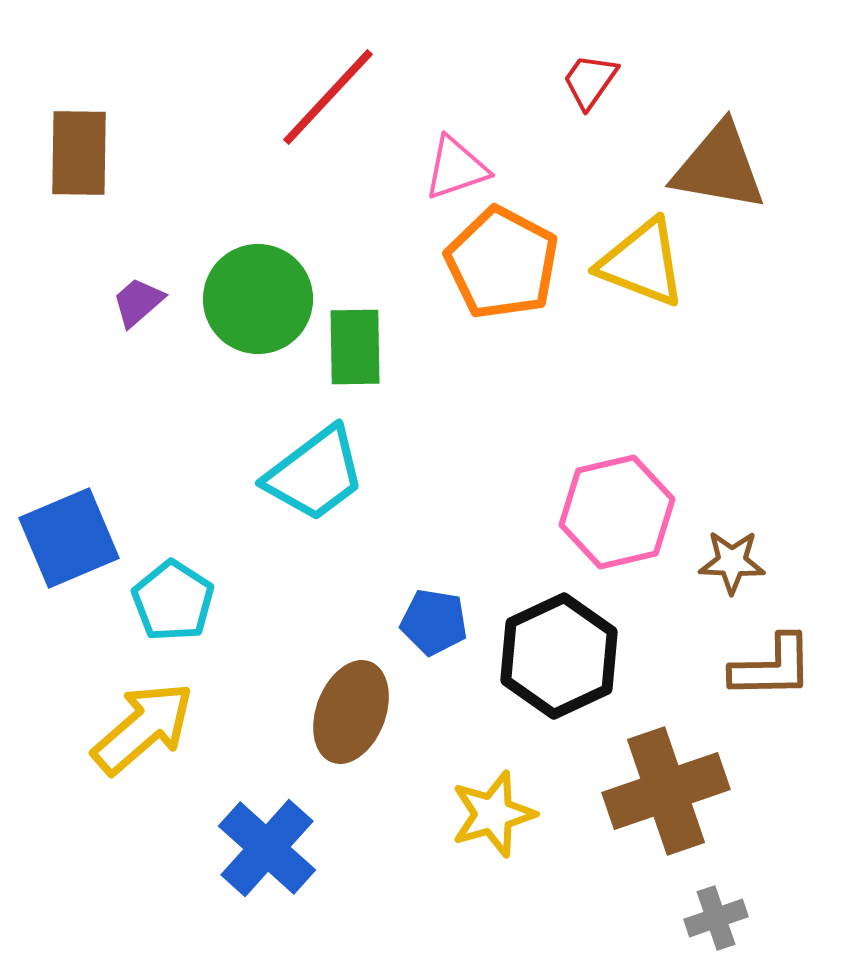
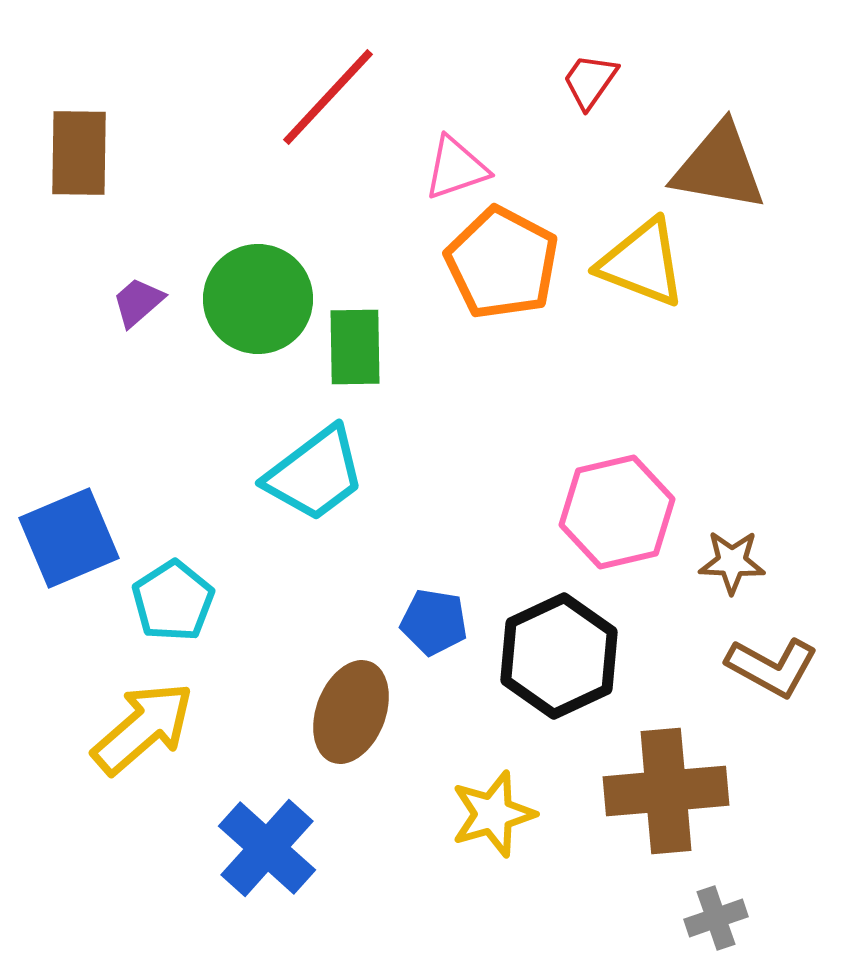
cyan pentagon: rotated 6 degrees clockwise
brown L-shape: rotated 30 degrees clockwise
brown cross: rotated 14 degrees clockwise
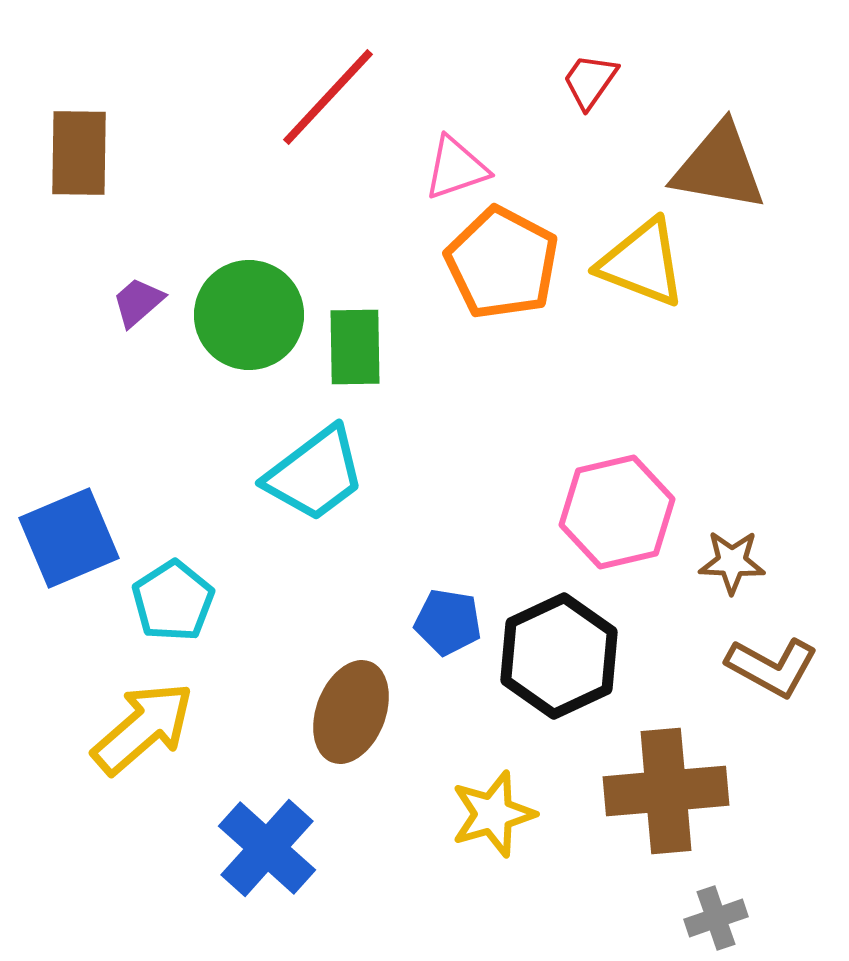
green circle: moved 9 px left, 16 px down
blue pentagon: moved 14 px right
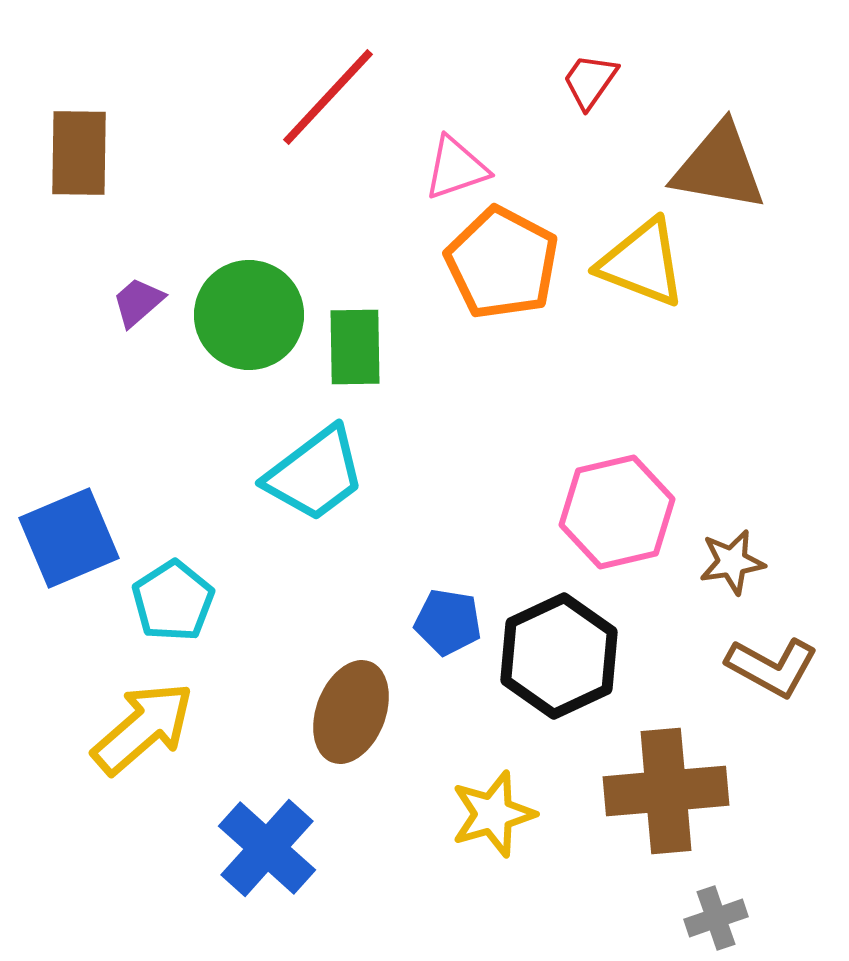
brown star: rotated 12 degrees counterclockwise
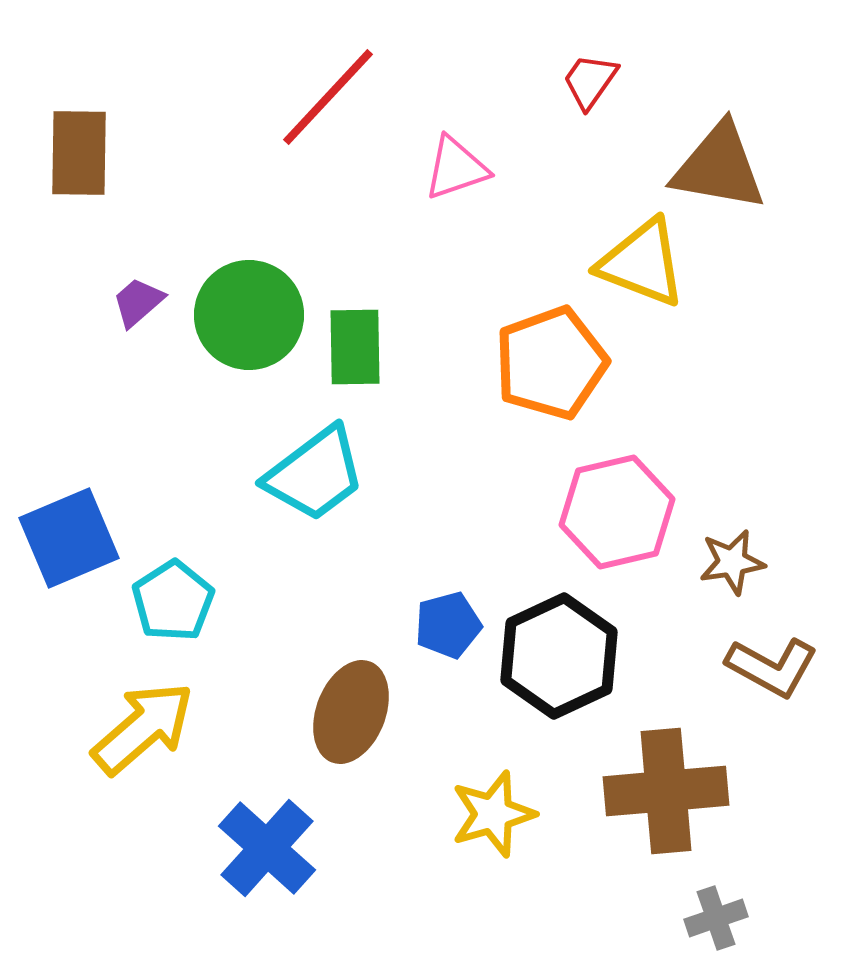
orange pentagon: moved 49 px right, 100 px down; rotated 24 degrees clockwise
blue pentagon: moved 3 px down; rotated 24 degrees counterclockwise
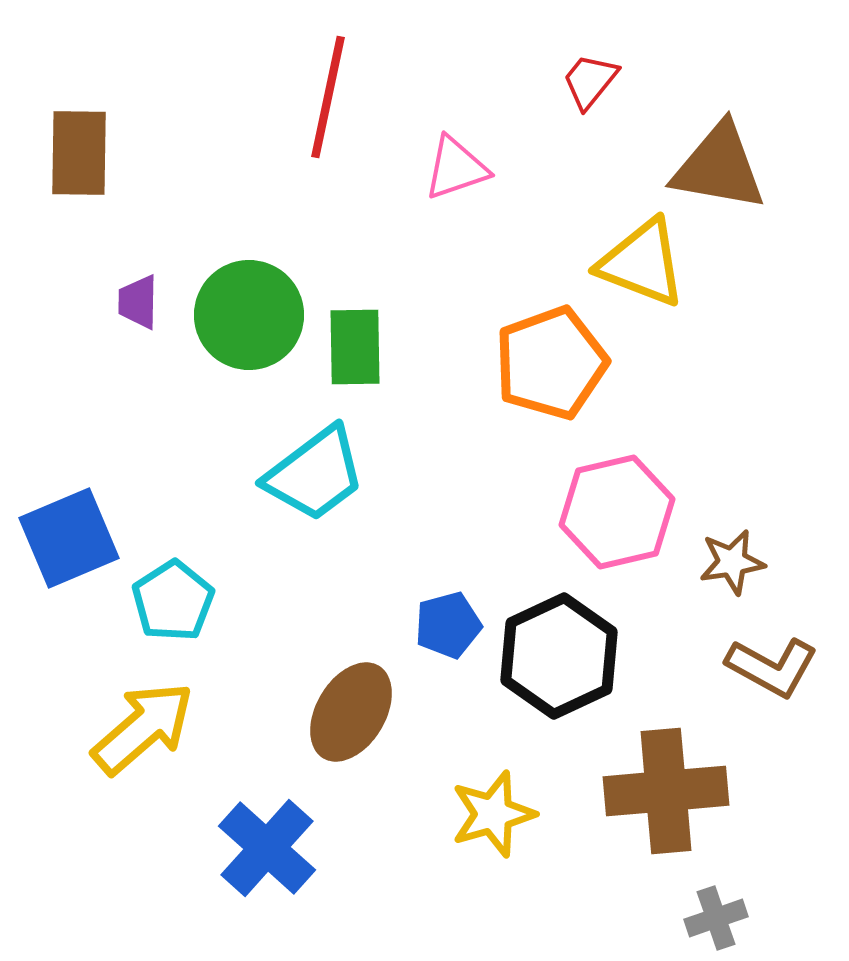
red trapezoid: rotated 4 degrees clockwise
red line: rotated 31 degrees counterclockwise
purple trapezoid: rotated 48 degrees counterclockwise
brown ellipse: rotated 10 degrees clockwise
